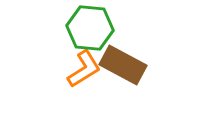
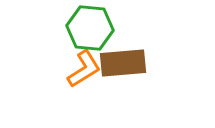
brown rectangle: moved 2 px up; rotated 33 degrees counterclockwise
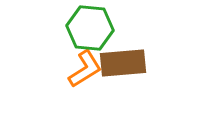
orange L-shape: moved 1 px right
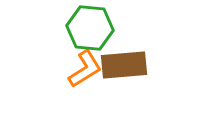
brown rectangle: moved 1 px right, 2 px down
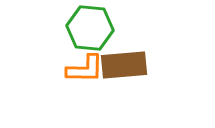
orange L-shape: rotated 33 degrees clockwise
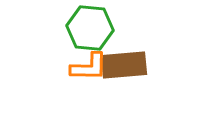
orange L-shape: moved 4 px right, 2 px up
